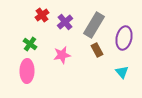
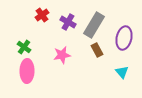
purple cross: moved 3 px right; rotated 21 degrees counterclockwise
green cross: moved 6 px left, 3 px down
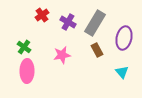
gray rectangle: moved 1 px right, 2 px up
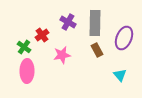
red cross: moved 20 px down
gray rectangle: rotated 30 degrees counterclockwise
purple ellipse: rotated 10 degrees clockwise
cyan triangle: moved 2 px left, 3 px down
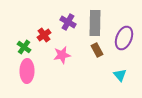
red cross: moved 2 px right
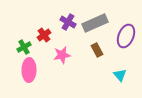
gray rectangle: rotated 65 degrees clockwise
purple ellipse: moved 2 px right, 2 px up
green cross: rotated 24 degrees clockwise
pink ellipse: moved 2 px right, 1 px up
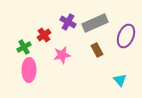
cyan triangle: moved 5 px down
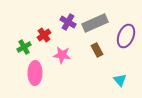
pink star: rotated 18 degrees clockwise
pink ellipse: moved 6 px right, 3 px down
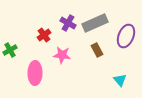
purple cross: moved 1 px down
green cross: moved 14 px left, 3 px down
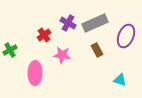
cyan triangle: rotated 32 degrees counterclockwise
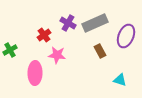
brown rectangle: moved 3 px right, 1 px down
pink star: moved 5 px left
